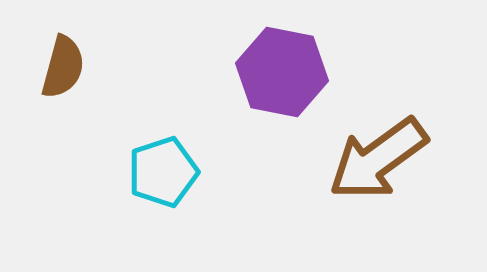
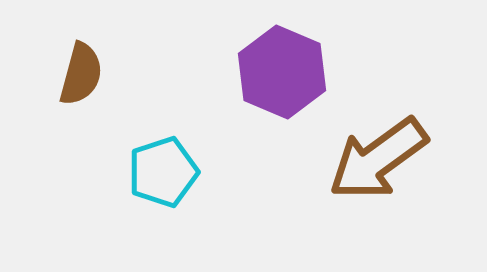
brown semicircle: moved 18 px right, 7 px down
purple hexagon: rotated 12 degrees clockwise
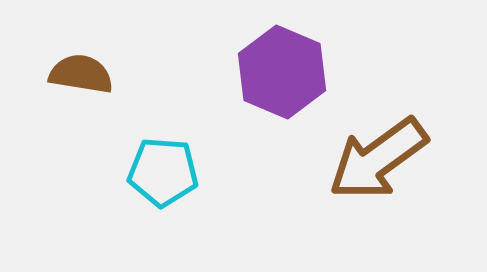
brown semicircle: rotated 96 degrees counterclockwise
cyan pentagon: rotated 22 degrees clockwise
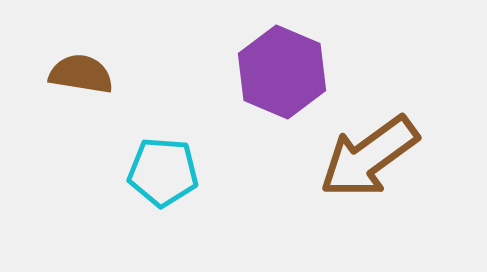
brown arrow: moved 9 px left, 2 px up
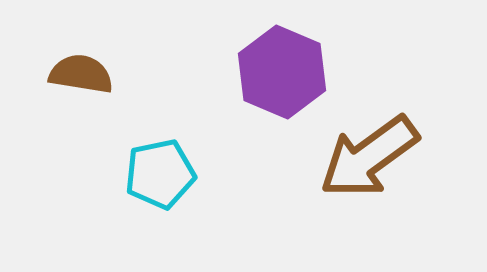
cyan pentagon: moved 3 px left, 2 px down; rotated 16 degrees counterclockwise
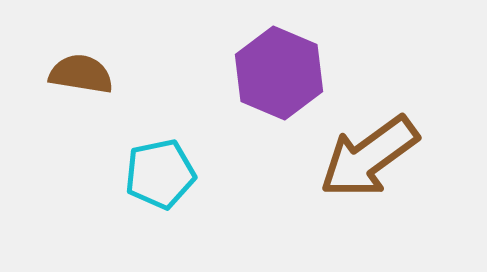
purple hexagon: moved 3 px left, 1 px down
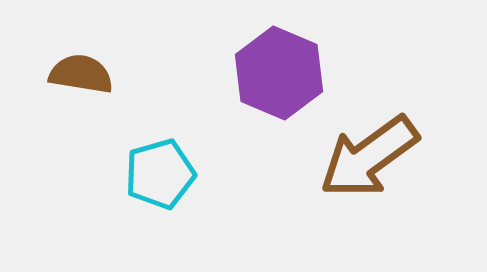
cyan pentagon: rotated 4 degrees counterclockwise
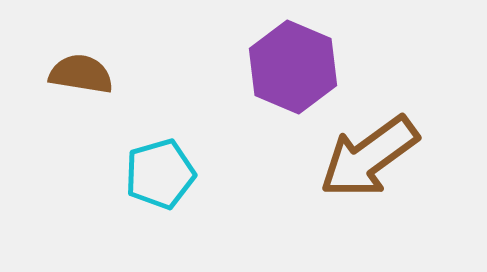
purple hexagon: moved 14 px right, 6 px up
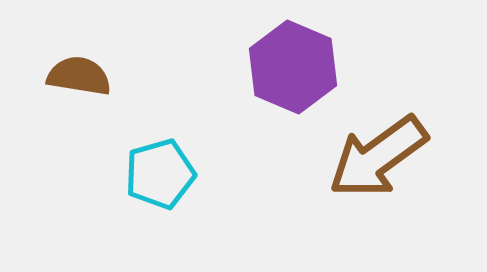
brown semicircle: moved 2 px left, 2 px down
brown arrow: moved 9 px right
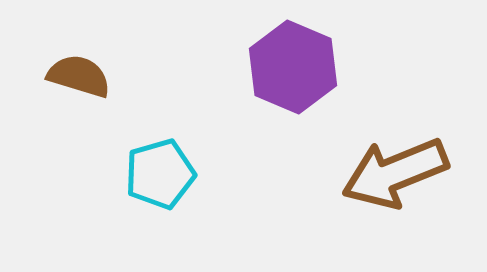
brown semicircle: rotated 8 degrees clockwise
brown arrow: moved 17 px right, 16 px down; rotated 14 degrees clockwise
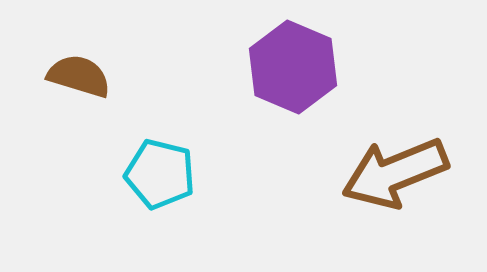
cyan pentagon: rotated 30 degrees clockwise
